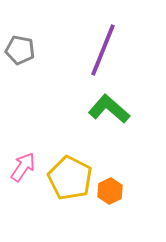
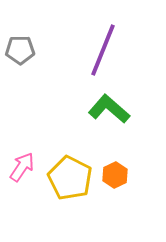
gray pentagon: rotated 12 degrees counterclockwise
pink arrow: moved 1 px left
orange hexagon: moved 5 px right, 16 px up
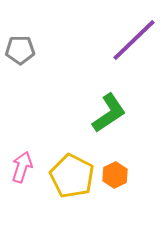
purple line: moved 31 px right, 10 px up; rotated 24 degrees clockwise
green L-shape: moved 4 px down; rotated 105 degrees clockwise
pink arrow: rotated 16 degrees counterclockwise
yellow pentagon: moved 2 px right, 2 px up
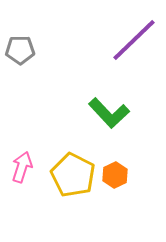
green L-shape: rotated 81 degrees clockwise
yellow pentagon: moved 1 px right, 1 px up
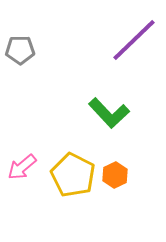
pink arrow: rotated 148 degrees counterclockwise
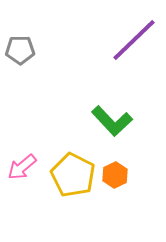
green L-shape: moved 3 px right, 8 px down
